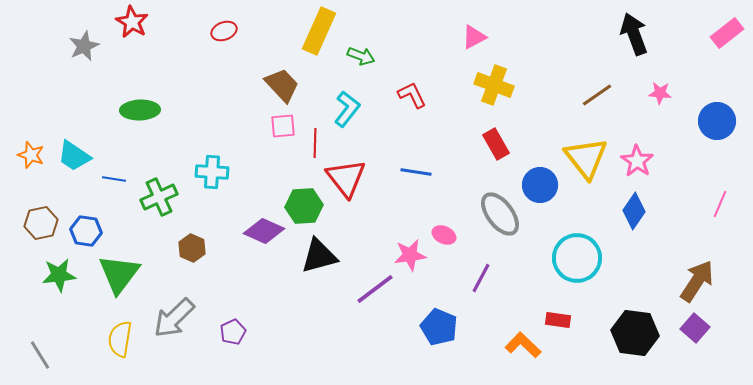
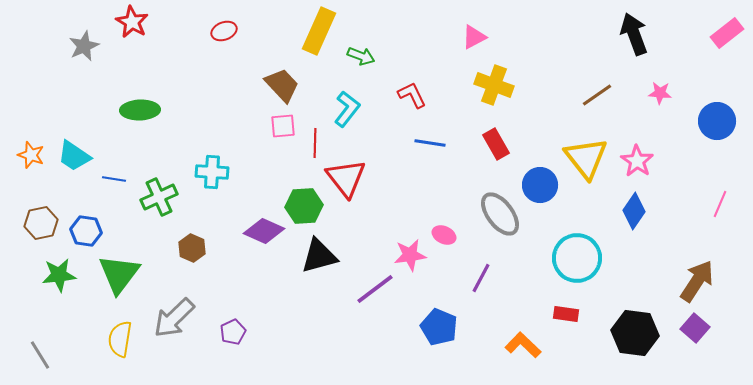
blue line at (416, 172): moved 14 px right, 29 px up
red rectangle at (558, 320): moved 8 px right, 6 px up
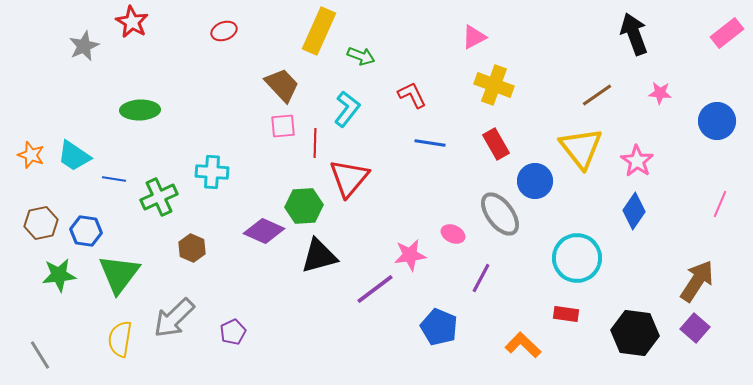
yellow triangle at (586, 158): moved 5 px left, 10 px up
red triangle at (346, 178): moved 3 px right; rotated 18 degrees clockwise
blue circle at (540, 185): moved 5 px left, 4 px up
pink ellipse at (444, 235): moved 9 px right, 1 px up
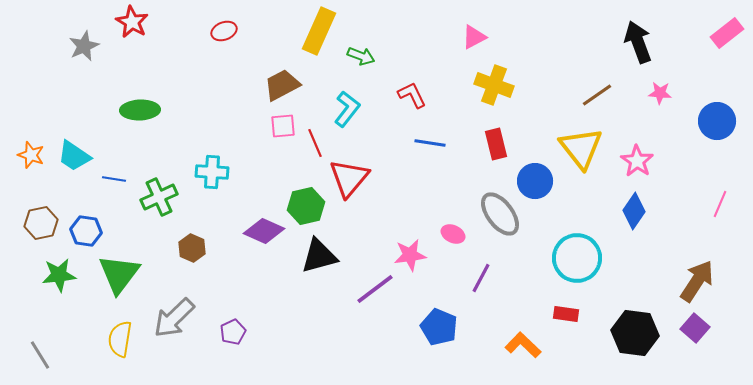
black arrow at (634, 34): moved 4 px right, 8 px down
brown trapezoid at (282, 85): rotated 75 degrees counterclockwise
red line at (315, 143): rotated 24 degrees counterclockwise
red rectangle at (496, 144): rotated 16 degrees clockwise
green hexagon at (304, 206): moved 2 px right; rotated 9 degrees counterclockwise
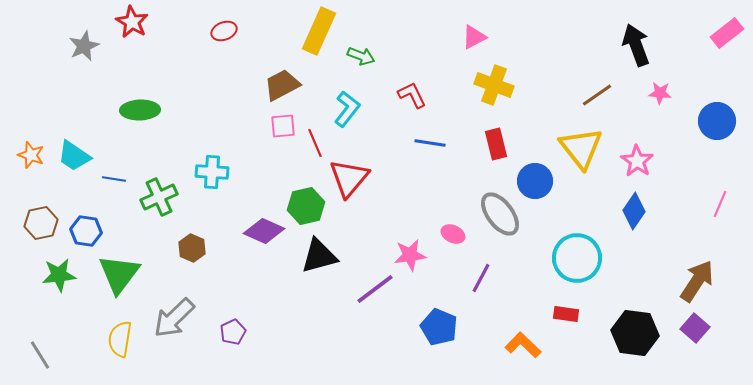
black arrow at (638, 42): moved 2 px left, 3 px down
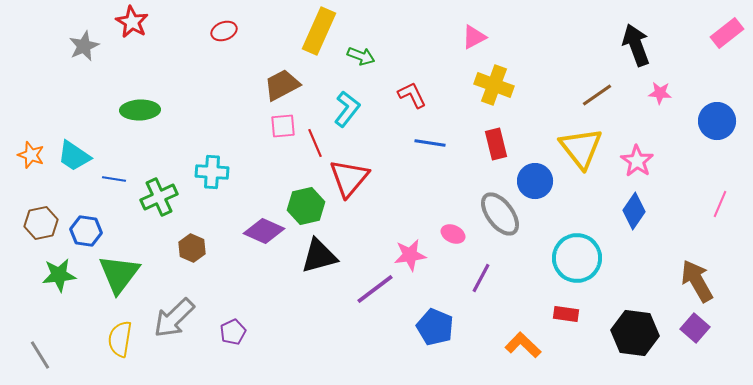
brown arrow at (697, 281): rotated 63 degrees counterclockwise
blue pentagon at (439, 327): moved 4 px left
